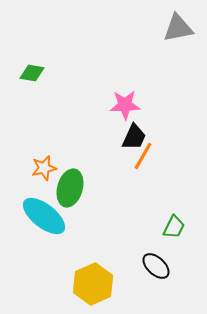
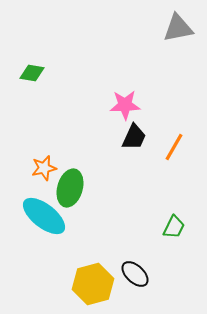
orange line: moved 31 px right, 9 px up
black ellipse: moved 21 px left, 8 px down
yellow hexagon: rotated 9 degrees clockwise
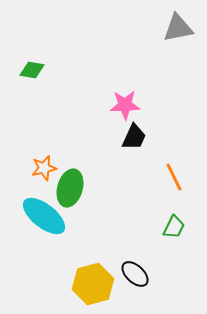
green diamond: moved 3 px up
orange line: moved 30 px down; rotated 56 degrees counterclockwise
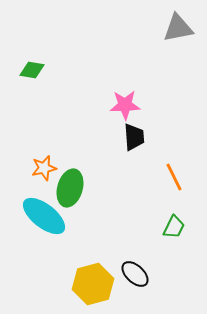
black trapezoid: rotated 28 degrees counterclockwise
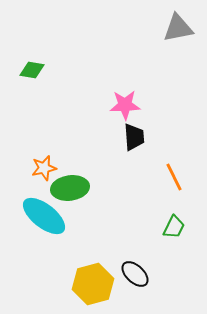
green ellipse: rotated 66 degrees clockwise
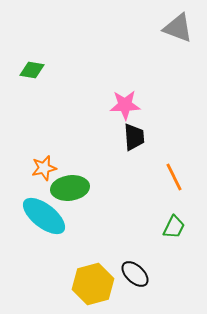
gray triangle: rotated 32 degrees clockwise
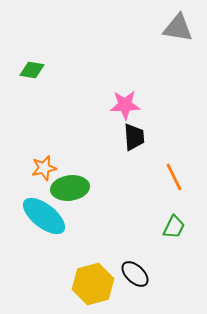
gray triangle: rotated 12 degrees counterclockwise
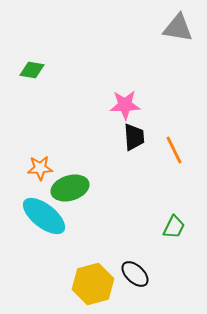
orange star: moved 4 px left; rotated 10 degrees clockwise
orange line: moved 27 px up
green ellipse: rotated 9 degrees counterclockwise
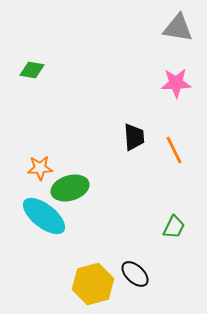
pink star: moved 51 px right, 22 px up
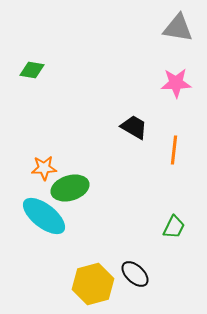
black trapezoid: moved 10 px up; rotated 56 degrees counterclockwise
orange line: rotated 32 degrees clockwise
orange star: moved 4 px right
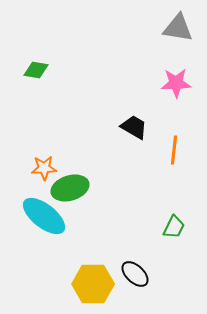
green diamond: moved 4 px right
yellow hexagon: rotated 15 degrees clockwise
